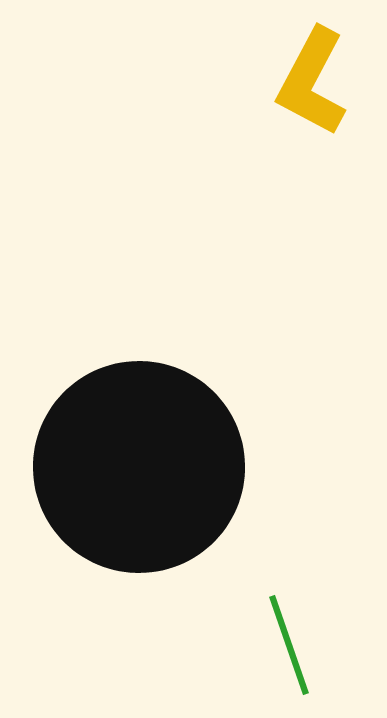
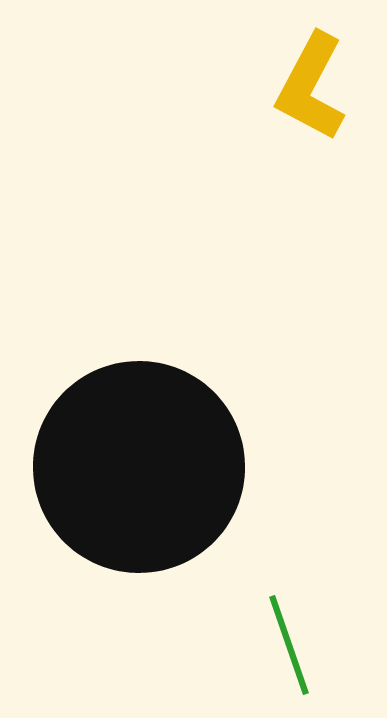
yellow L-shape: moved 1 px left, 5 px down
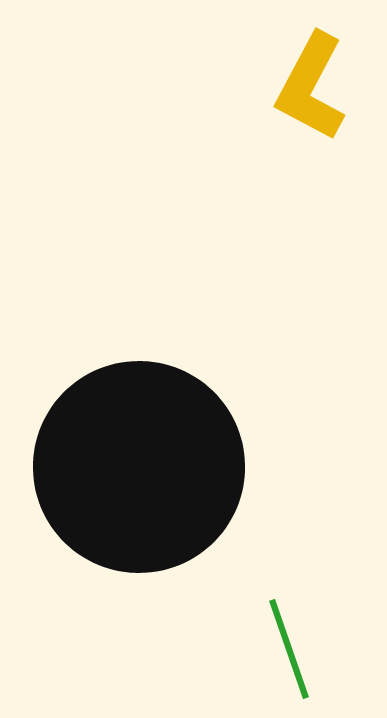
green line: moved 4 px down
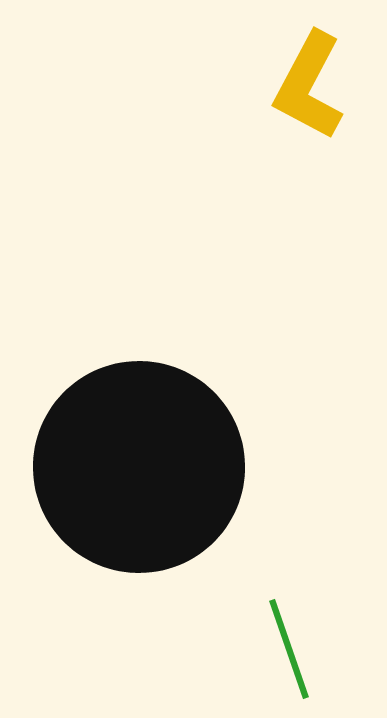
yellow L-shape: moved 2 px left, 1 px up
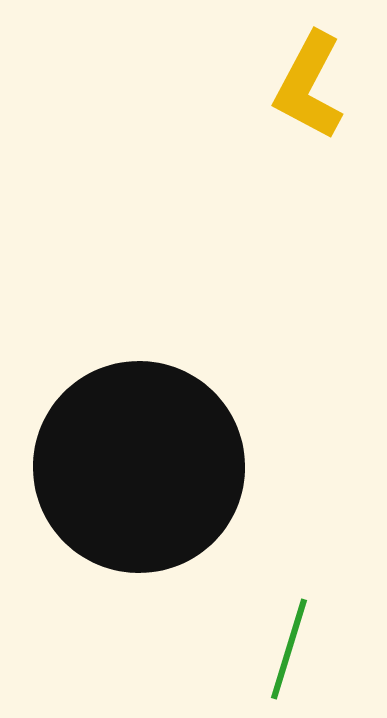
green line: rotated 36 degrees clockwise
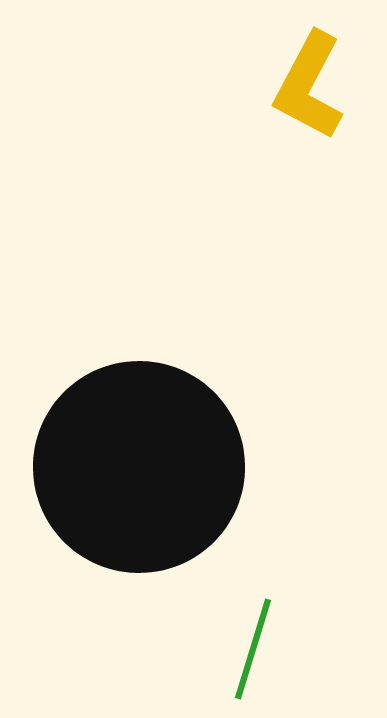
green line: moved 36 px left
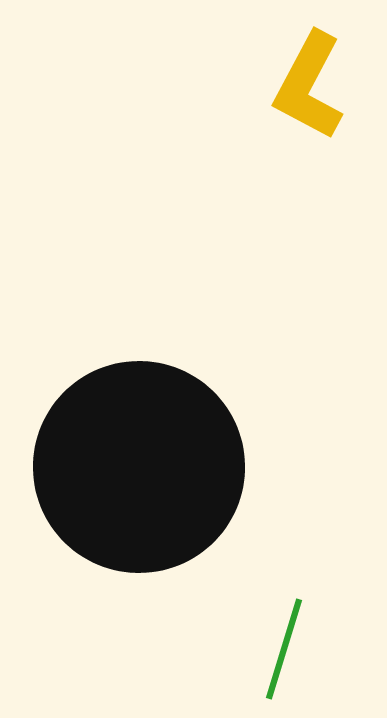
green line: moved 31 px right
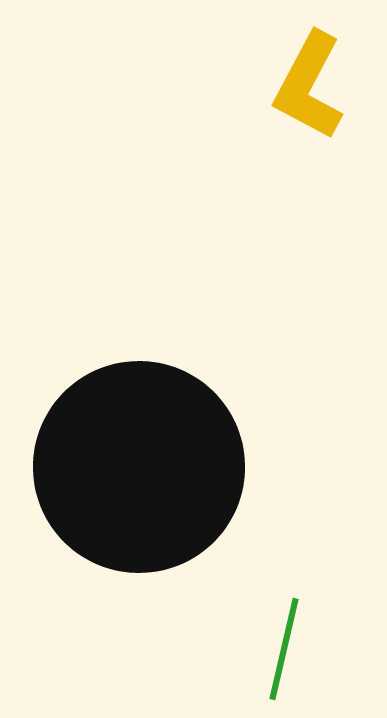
green line: rotated 4 degrees counterclockwise
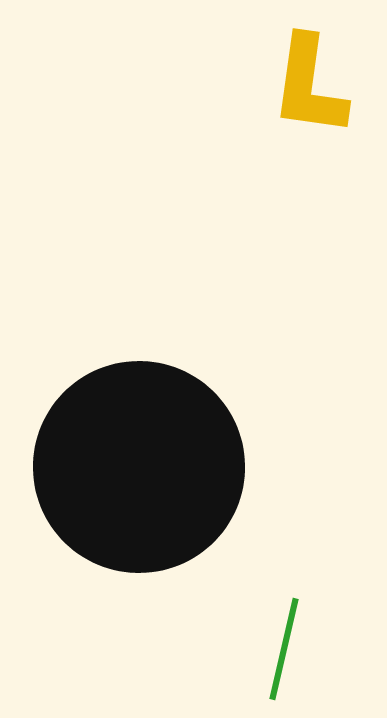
yellow L-shape: rotated 20 degrees counterclockwise
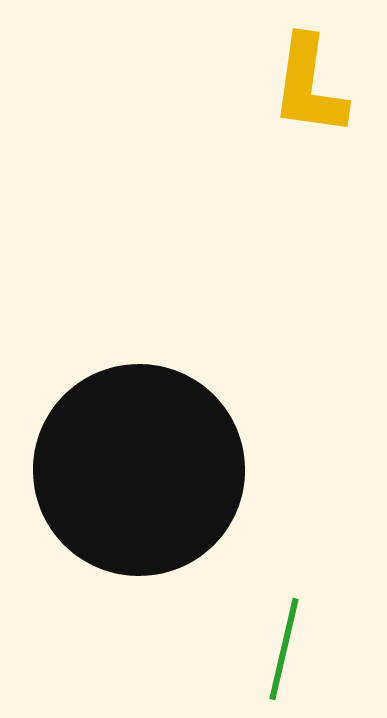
black circle: moved 3 px down
